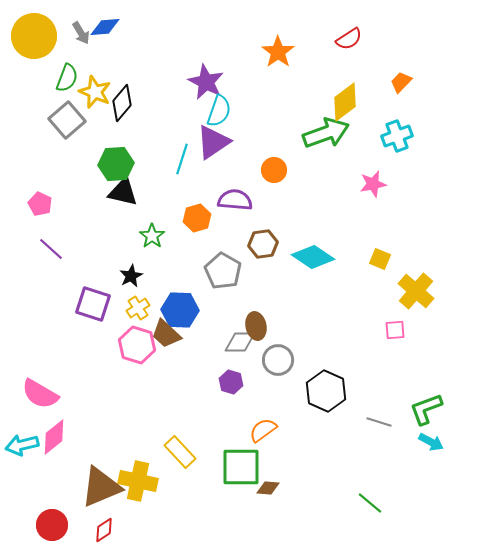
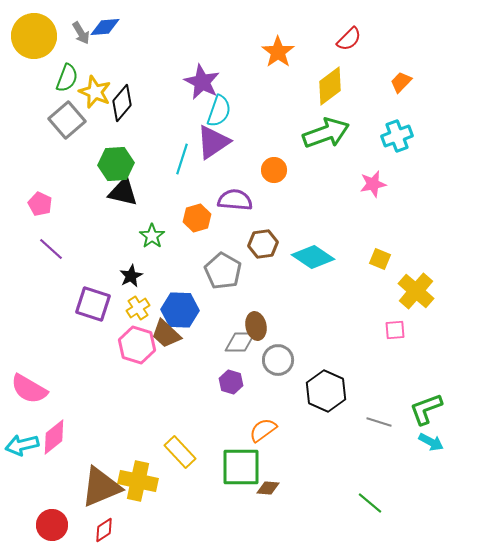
red semicircle at (349, 39): rotated 12 degrees counterclockwise
purple star at (206, 82): moved 4 px left
yellow diamond at (345, 102): moved 15 px left, 16 px up
pink semicircle at (40, 394): moved 11 px left, 5 px up
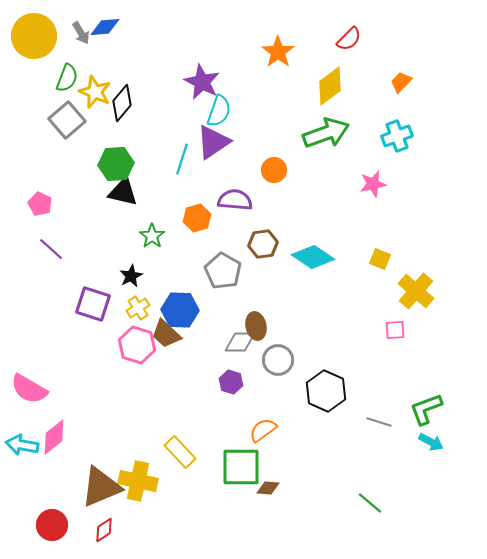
cyan arrow at (22, 445): rotated 24 degrees clockwise
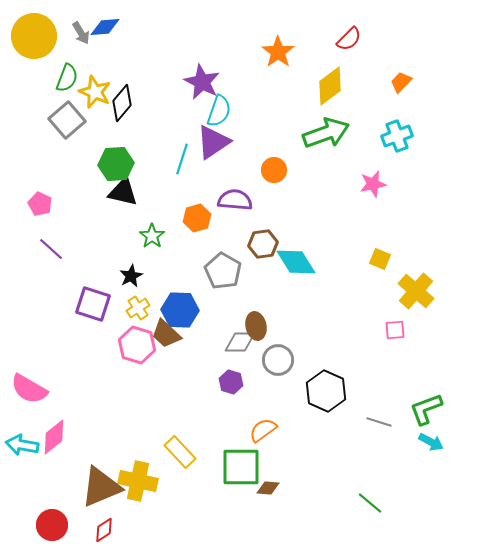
cyan diamond at (313, 257): moved 17 px left, 5 px down; rotated 24 degrees clockwise
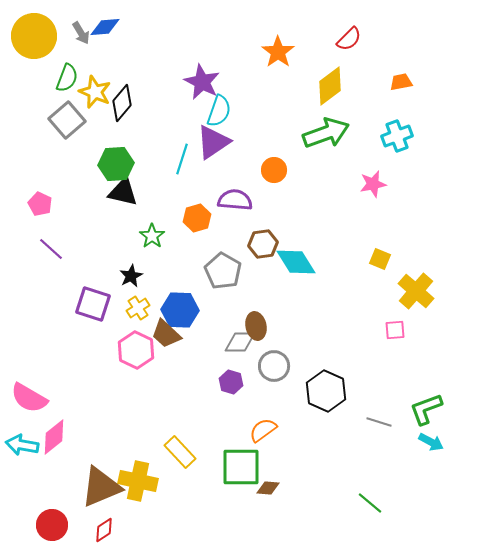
orange trapezoid at (401, 82): rotated 35 degrees clockwise
pink hexagon at (137, 345): moved 1 px left, 5 px down; rotated 9 degrees clockwise
gray circle at (278, 360): moved 4 px left, 6 px down
pink semicircle at (29, 389): moved 9 px down
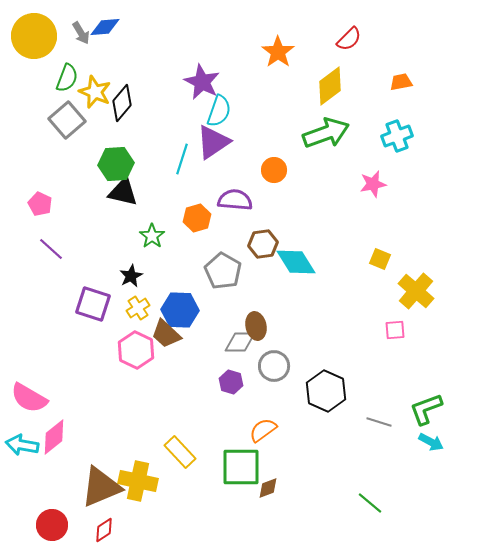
brown diamond at (268, 488): rotated 25 degrees counterclockwise
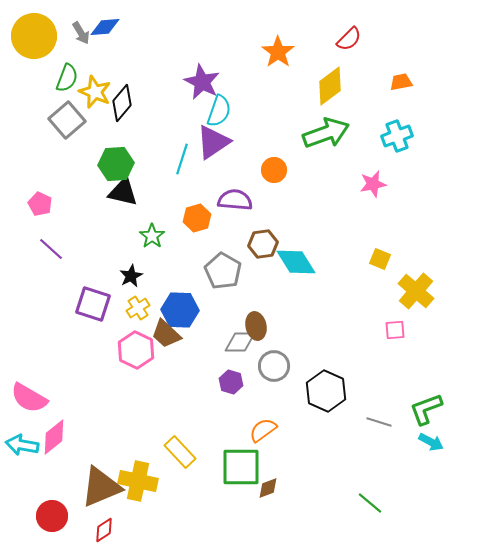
red circle at (52, 525): moved 9 px up
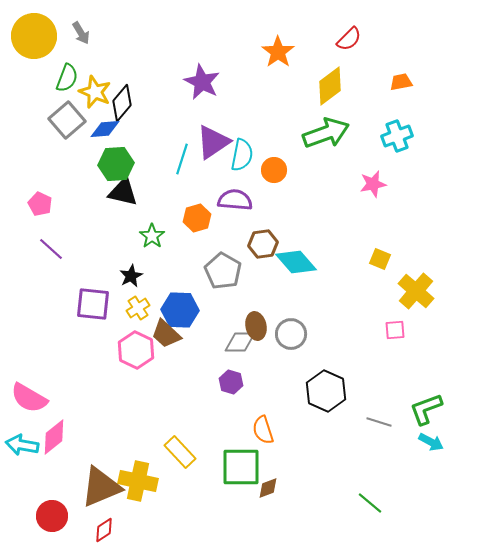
blue diamond at (105, 27): moved 102 px down
cyan semicircle at (219, 111): moved 23 px right, 44 px down; rotated 8 degrees counterclockwise
cyan diamond at (296, 262): rotated 9 degrees counterclockwise
purple square at (93, 304): rotated 12 degrees counterclockwise
gray circle at (274, 366): moved 17 px right, 32 px up
orange semicircle at (263, 430): rotated 72 degrees counterclockwise
